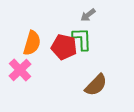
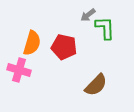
green L-shape: moved 23 px right, 11 px up
pink cross: moved 1 px left; rotated 30 degrees counterclockwise
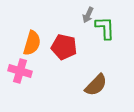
gray arrow: rotated 28 degrees counterclockwise
pink cross: moved 1 px right, 1 px down
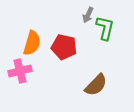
green L-shape: rotated 15 degrees clockwise
pink cross: rotated 30 degrees counterclockwise
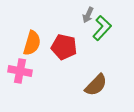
green L-shape: moved 3 px left; rotated 30 degrees clockwise
pink cross: rotated 25 degrees clockwise
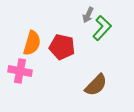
red pentagon: moved 2 px left
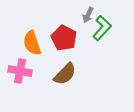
orange semicircle: rotated 145 degrees clockwise
red pentagon: moved 2 px right, 9 px up; rotated 15 degrees clockwise
brown semicircle: moved 31 px left, 11 px up
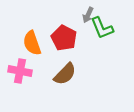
green L-shape: rotated 115 degrees clockwise
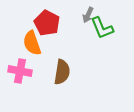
red pentagon: moved 17 px left, 15 px up
brown semicircle: moved 3 px left, 2 px up; rotated 35 degrees counterclockwise
